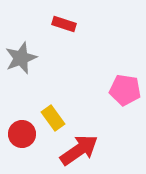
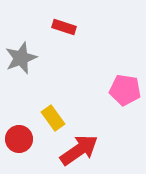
red rectangle: moved 3 px down
red circle: moved 3 px left, 5 px down
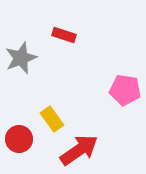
red rectangle: moved 8 px down
yellow rectangle: moved 1 px left, 1 px down
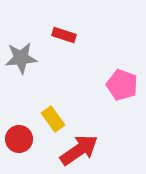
gray star: rotated 16 degrees clockwise
pink pentagon: moved 3 px left, 5 px up; rotated 12 degrees clockwise
yellow rectangle: moved 1 px right
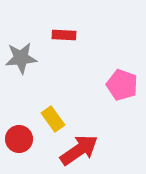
red rectangle: rotated 15 degrees counterclockwise
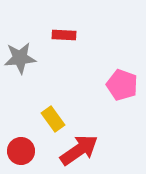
gray star: moved 1 px left
red circle: moved 2 px right, 12 px down
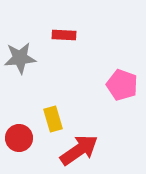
yellow rectangle: rotated 20 degrees clockwise
red circle: moved 2 px left, 13 px up
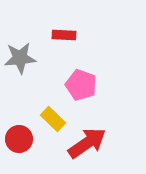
pink pentagon: moved 41 px left
yellow rectangle: rotated 30 degrees counterclockwise
red circle: moved 1 px down
red arrow: moved 8 px right, 7 px up
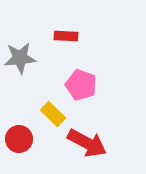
red rectangle: moved 2 px right, 1 px down
yellow rectangle: moved 5 px up
red arrow: rotated 63 degrees clockwise
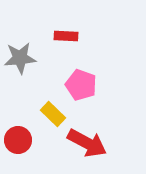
red circle: moved 1 px left, 1 px down
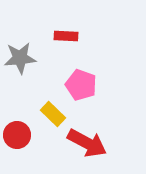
red circle: moved 1 px left, 5 px up
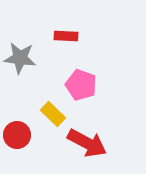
gray star: rotated 12 degrees clockwise
